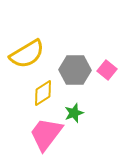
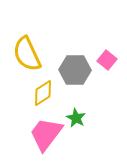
yellow semicircle: rotated 96 degrees clockwise
pink square: moved 10 px up
green star: moved 2 px right, 5 px down; rotated 24 degrees counterclockwise
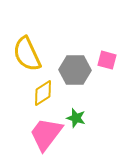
pink square: rotated 24 degrees counterclockwise
green star: rotated 12 degrees counterclockwise
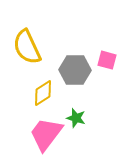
yellow semicircle: moved 7 px up
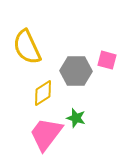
gray hexagon: moved 1 px right, 1 px down
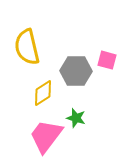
yellow semicircle: rotated 12 degrees clockwise
pink trapezoid: moved 2 px down
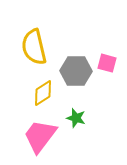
yellow semicircle: moved 7 px right
pink square: moved 3 px down
pink trapezoid: moved 6 px left
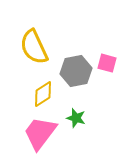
yellow semicircle: rotated 12 degrees counterclockwise
gray hexagon: rotated 12 degrees counterclockwise
yellow diamond: moved 1 px down
pink trapezoid: moved 3 px up
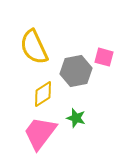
pink square: moved 3 px left, 6 px up
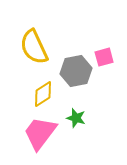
pink square: rotated 30 degrees counterclockwise
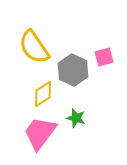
yellow semicircle: rotated 9 degrees counterclockwise
gray hexagon: moved 3 px left, 1 px up; rotated 24 degrees counterclockwise
